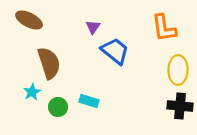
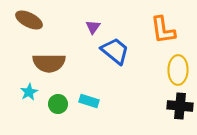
orange L-shape: moved 1 px left, 2 px down
brown semicircle: rotated 108 degrees clockwise
cyan star: moved 3 px left
green circle: moved 3 px up
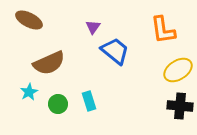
brown semicircle: rotated 24 degrees counterclockwise
yellow ellipse: rotated 56 degrees clockwise
cyan rectangle: rotated 54 degrees clockwise
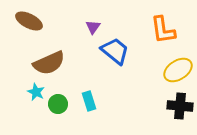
brown ellipse: moved 1 px down
cyan star: moved 7 px right; rotated 18 degrees counterclockwise
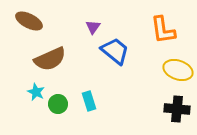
brown semicircle: moved 1 px right, 4 px up
yellow ellipse: rotated 52 degrees clockwise
black cross: moved 3 px left, 3 px down
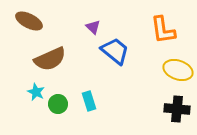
purple triangle: rotated 21 degrees counterclockwise
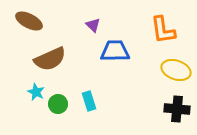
purple triangle: moved 2 px up
blue trapezoid: rotated 40 degrees counterclockwise
yellow ellipse: moved 2 px left
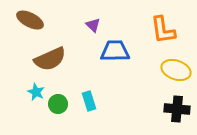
brown ellipse: moved 1 px right, 1 px up
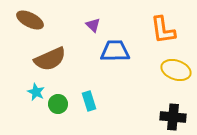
black cross: moved 4 px left, 8 px down
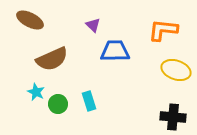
orange L-shape: rotated 104 degrees clockwise
brown semicircle: moved 2 px right
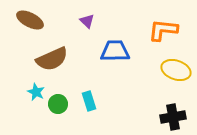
purple triangle: moved 6 px left, 4 px up
black cross: rotated 15 degrees counterclockwise
